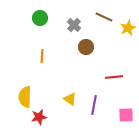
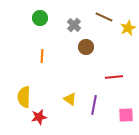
yellow semicircle: moved 1 px left
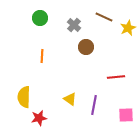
red line: moved 2 px right
red star: moved 1 px down
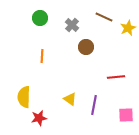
gray cross: moved 2 px left
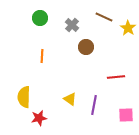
yellow star: rotated 14 degrees counterclockwise
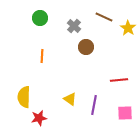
gray cross: moved 2 px right, 1 px down
red line: moved 3 px right, 3 px down
pink square: moved 1 px left, 2 px up
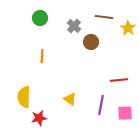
brown line: rotated 18 degrees counterclockwise
brown circle: moved 5 px right, 5 px up
purple line: moved 7 px right
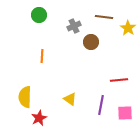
green circle: moved 1 px left, 3 px up
gray cross: rotated 24 degrees clockwise
yellow semicircle: moved 1 px right
red star: rotated 14 degrees counterclockwise
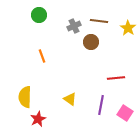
brown line: moved 5 px left, 4 px down
orange line: rotated 24 degrees counterclockwise
red line: moved 3 px left, 2 px up
pink square: rotated 35 degrees clockwise
red star: moved 1 px left, 1 px down
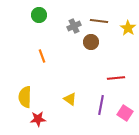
red star: rotated 21 degrees clockwise
